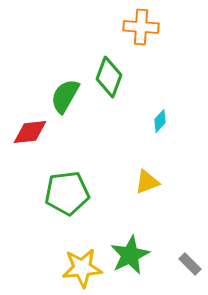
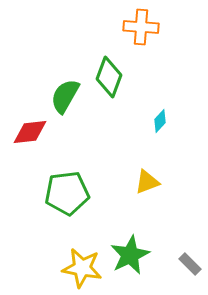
yellow star: rotated 15 degrees clockwise
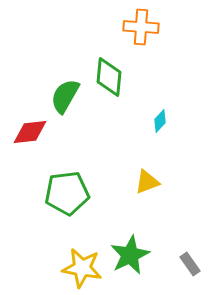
green diamond: rotated 15 degrees counterclockwise
gray rectangle: rotated 10 degrees clockwise
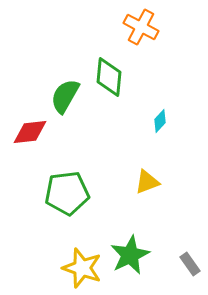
orange cross: rotated 24 degrees clockwise
yellow star: rotated 9 degrees clockwise
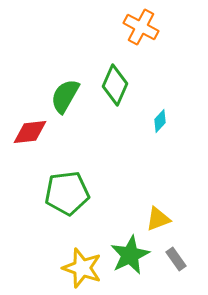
green diamond: moved 6 px right, 8 px down; rotated 18 degrees clockwise
yellow triangle: moved 11 px right, 37 px down
gray rectangle: moved 14 px left, 5 px up
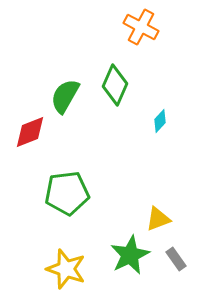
red diamond: rotated 15 degrees counterclockwise
yellow star: moved 16 px left, 1 px down
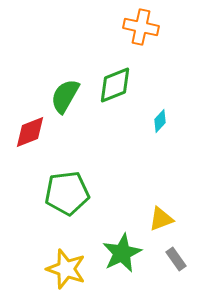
orange cross: rotated 16 degrees counterclockwise
green diamond: rotated 45 degrees clockwise
yellow triangle: moved 3 px right
green star: moved 8 px left, 2 px up
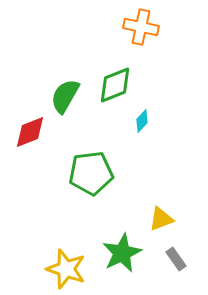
cyan diamond: moved 18 px left
green pentagon: moved 24 px right, 20 px up
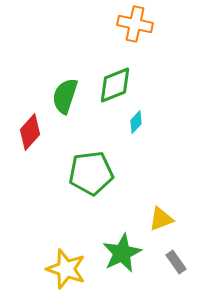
orange cross: moved 6 px left, 3 px up
green semicircle: rotated 12 degrees counterclockwise
cyan diamond: moved 6 px left, 1 px down
red diamond: rotated 27 degrees counterclockwise
gray rectangle: moved 3 px down
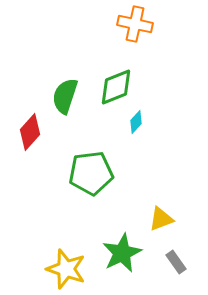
green diamond: moved 1 px right, 2 px down
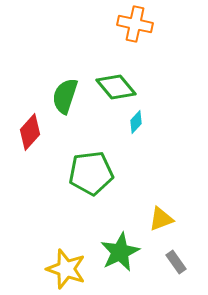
green diamond: rotated 72 degrees clockwise
green star: moved 2 px left, 1 px up
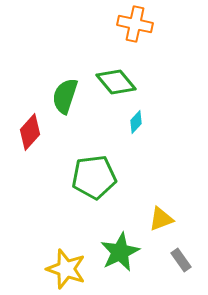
green diamond: moved 5 px up
green pentagon: moved 3 px right, 4 px down
gray rectangle: moved 5 px right, 2 px up
